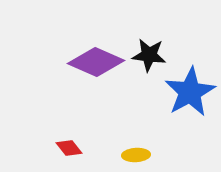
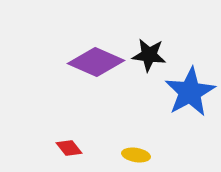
yellow ellipse: rotated 12 degrees clockwise
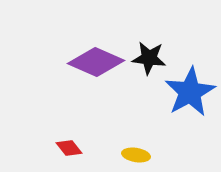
black star: moved 3 px down
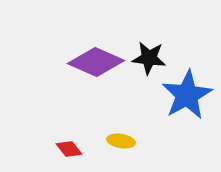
blue star: moved 3 px left, 3 px down
red diamond: moved 1 px down
yellow ellipse: moved 15 px left, 14 px up
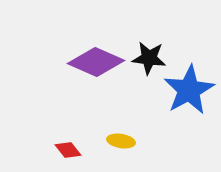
blue star: moved 2 px right, 5 px up
red diamond: moved 1 px left, 1 px down
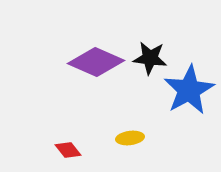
black star: moved 1 px right
yellow ellipse: moved 9 px right, 3 px up; rotated 16 degrees counterclockwise
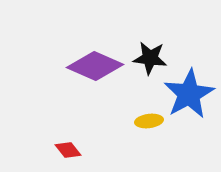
purple diamond: moved 1 px left, 4 px down
blue star: moved 4 px down
yellow ellipse: moved 19 px right, 17 px up
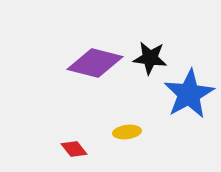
purple diamond: moved 3 px up; rotated 10 degrees counterclockwise
yellow ellipse: moved 22 px left, 11 px down
red diamond: moved 6 px right, 1 px up
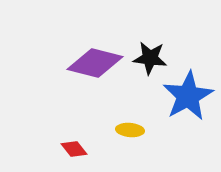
blue star: moved 1 px left, 2 px down
yellow ellipse: moved 3 px right, 2 px up; rotated 12 degrees clockwise
